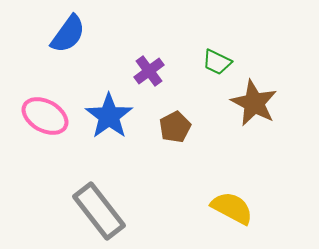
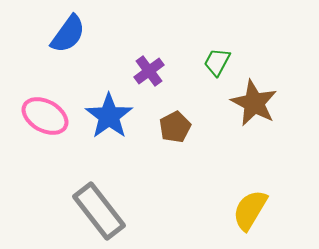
green trapezoid: rotated 92 degrees clockwise
yellow semicircle: moved 18 px right, 2 px down; rotated 87 degrees counterclockwise
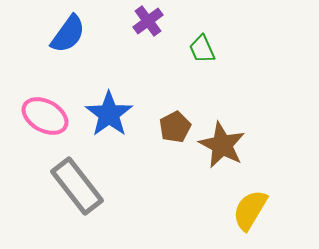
green trapezoid: moved 15 px left, 13 px up; rotated 52 degrees counterclockwise
purple cross: moved 1 px left, 50 px up
brown star: moved 32 px left, 42 px down
blue star: moved 2 px up
gray rectangle: moved 22 px left, 25 px up
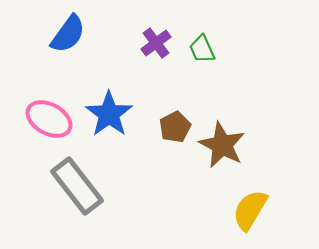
purple cross: moved 8 px right, 22 px down
pink ellipse: moved 4 px right, 3 px down
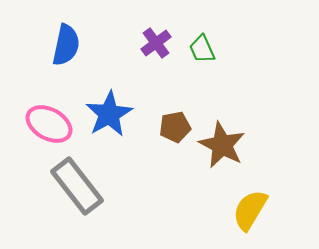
blue semicircle: moved 2 px left, 11 px down; rotated 24 degrees counterclockwise
blue star: rotated 6 degrees clockwise
pink ellipse: moved 5 px down
brown pentagon: rotated 16 degrees clockwise
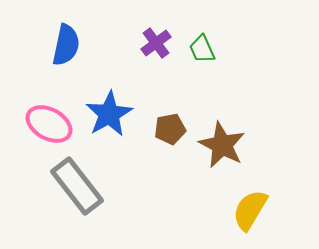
brown pentagon: moved 5 px left, 2 px down
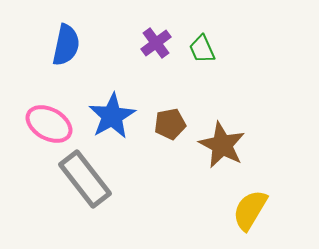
blue star: moved 3 px right, 2 px down
brown pentagon: moved 5 px up
gray rectangle: moved 8 px right, 7 px up
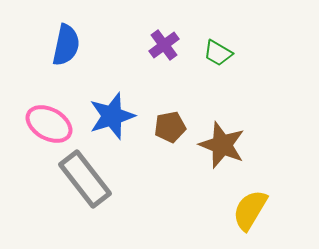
purple cross: moved 8 px right, 2 px down
green trapezoid: moved 16 px right, 4 px down; rotated 36 degrees counterclockwise
blue star: rotated 12 degrees clockwise
brown pentagon: moved 3 px down
brown star: rotated 6 degrees counterclockwise
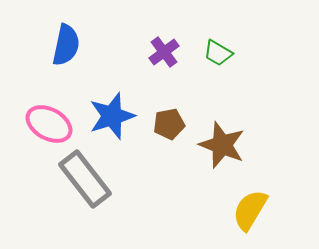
purple cross: moved 7 px down
brown pentagon: moved 1 px left, 3 px up
